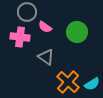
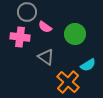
green circle: moved 2 px left, 2 px down
cyan semicircle: moved 4 px left, 19 px up
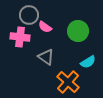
gray circle: moved 2 px right, 3 px down
green circle: moved 3 px right, 3 px up
cyan semicircle: moved 3 px up
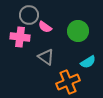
orange cross: rotated 25 degrees clockwise
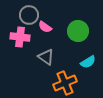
orange cross: moved 3 px left, 1 px down
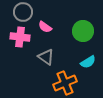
gray circle: moved 6 px left, 3 px up
green circle: moved 5 px right
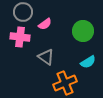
pink semicircle: moved 3 px up; rotated 72 degrees counterclockwise
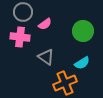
cyan semicircle: moved 6 px left, 1 px down
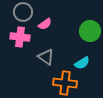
green circle: moved 7 px right
orange cross: rotated 30 degrees clockwise
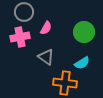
gray circle: moved 1 px right
pink semicircle: moved 1 px right, 4 px down; rotated 24 degrees counterclockwise
green circle: moved 6 px left, 1 px down
pink cross: rotated 18 degrees counterclockwise
